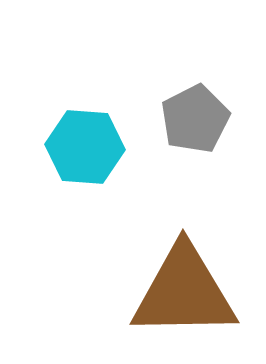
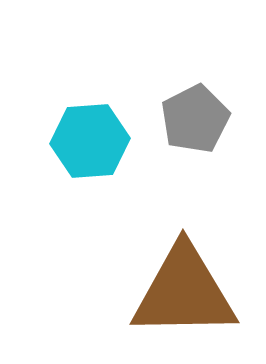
cyan hexagon: moved 5 px right, 6 px up; rotated 8 degrees counterclockwise
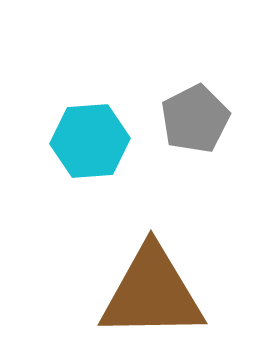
brown triangle: moved 32 px left, 1 px down
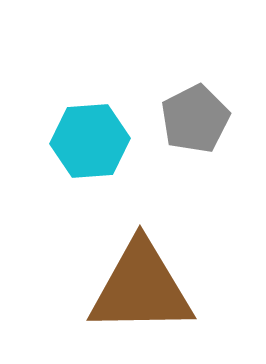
brown triangle: moved 11 px left, 5 px up
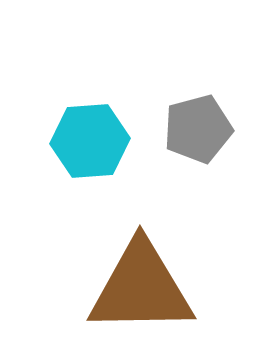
gray pentagon: moved 3 px right, 10 px down; rotated 12 degrees clockwise
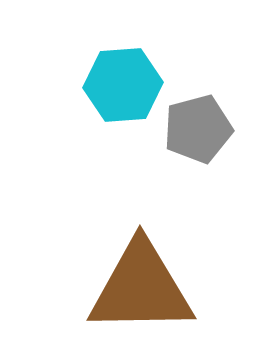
cyan hexagon: moved 33 px right, 56 px up
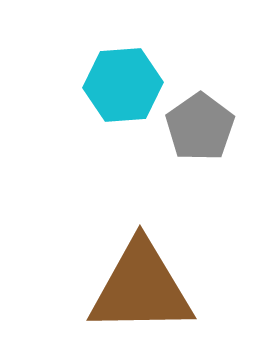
gray pentagon: moved 2 px right, 2 px up; rotated 20 degrees counterclockwise
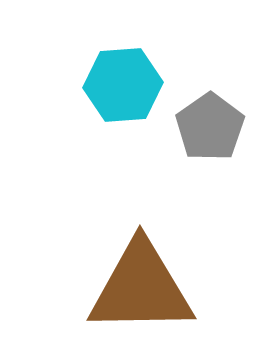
gray pentagon: moved 10 px right
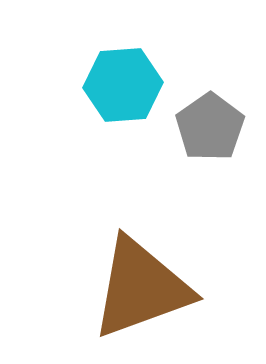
brown triangle: rotated 19 degrees counterclockwise
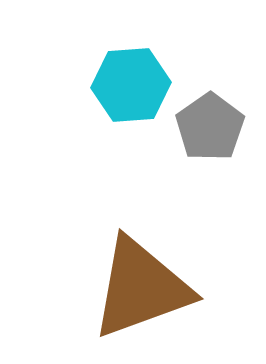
cyan hexagon: moved 8 px right
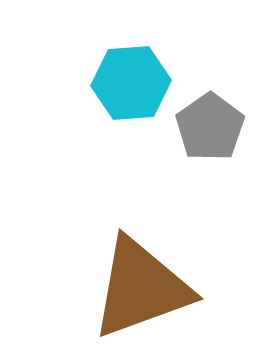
cyan hexagon: moved 2 px up
